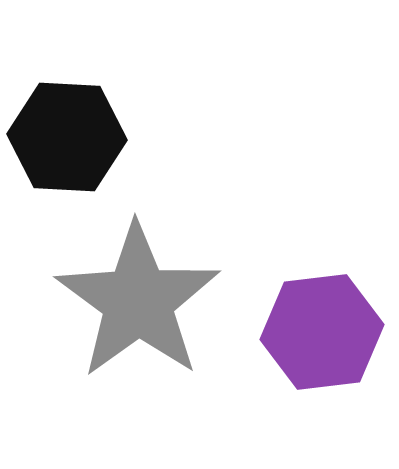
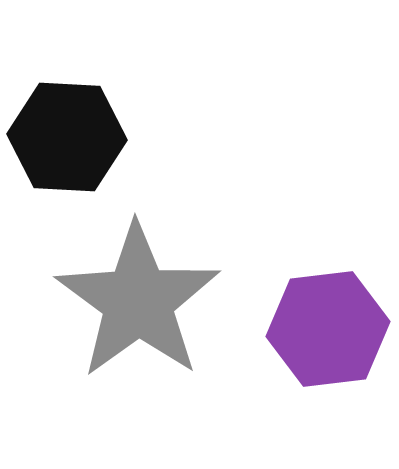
purple hexagon: moved 6 px right, 3 px up
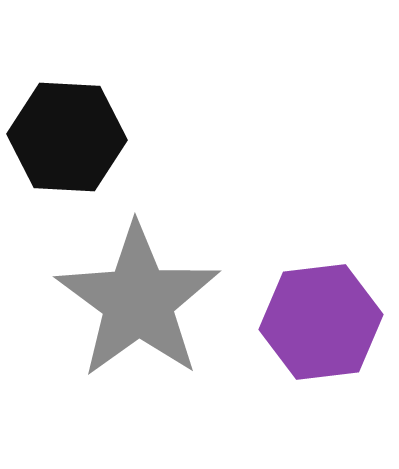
purple hexagon: moved 7 px left, 7 px up
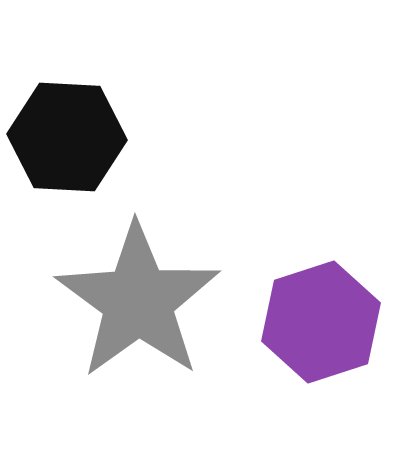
purple hexagon: rotated 11 degrees counterclockwise
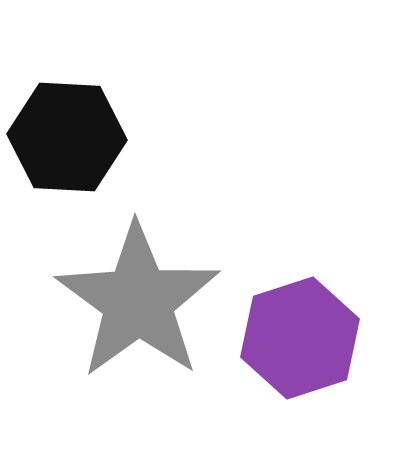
purple hexagon: moved 21 px left, 16 px down
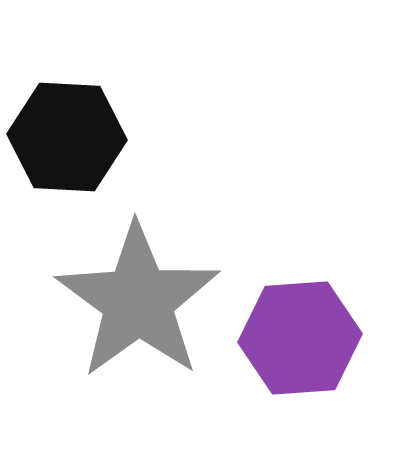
purple hexagon: rotated 14 degrees clockwise
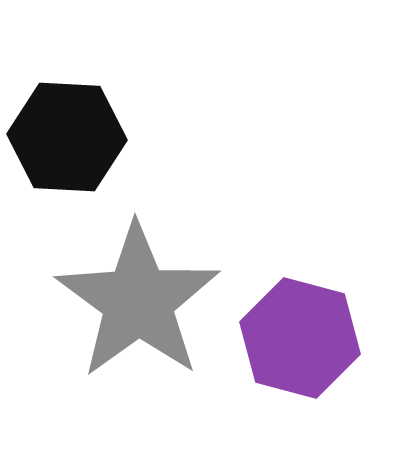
purple hexagon: rotated 19 degrees clockwise
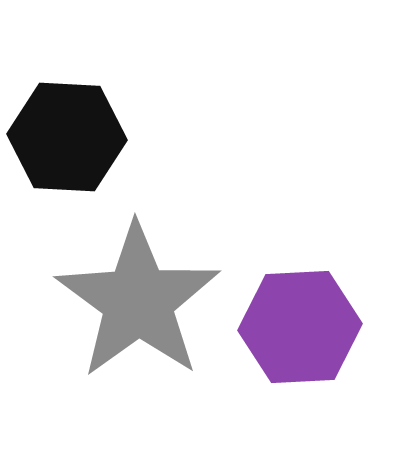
purple hexagon: moved 11 px up; rotated 18 degrees counterclockwise
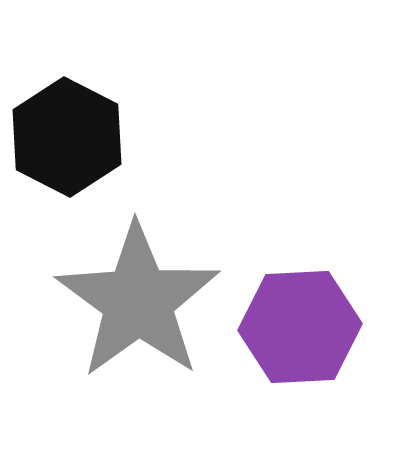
black hexagon: rotated 24 degrees clockwise
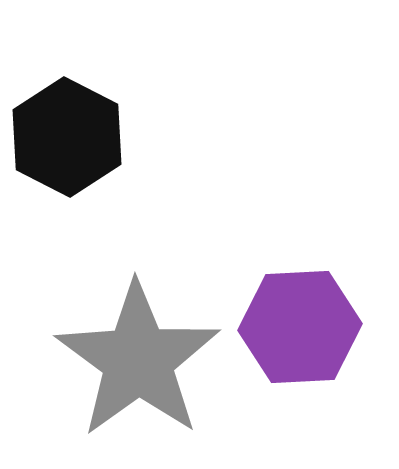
gray star: moved 59 px down
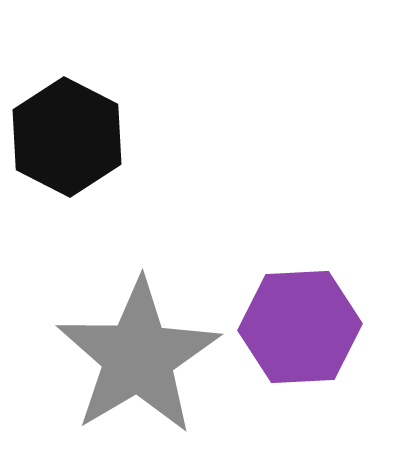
gray star: moved 3 px up; rotated 5 degrees clockwise
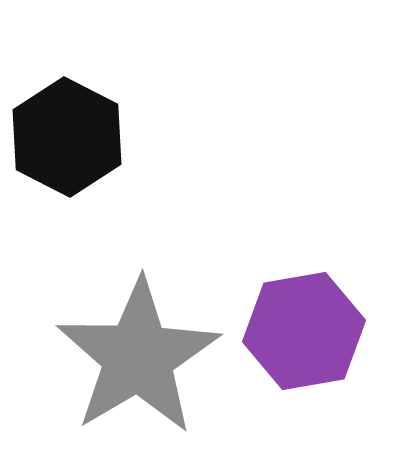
purple hexagon: moved 4 px right, 4 px down; rotated 7 degrees counterclockwise
